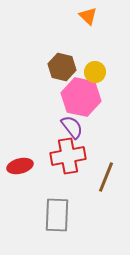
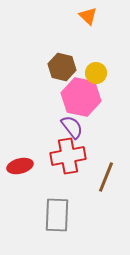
yellow circle: moved 1 px right, 1 px down
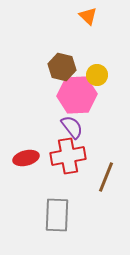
yellow circle: moved 1 px right, 2 px down
pink hexagon: moved 4 px left, 2 px up; rotated 15 degrees counterclockwise
red ellipse: moved 6 px right, 8 px up
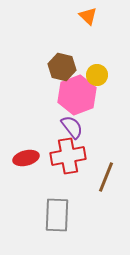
pink hexagon: rotated 18 degrees counterclockwise
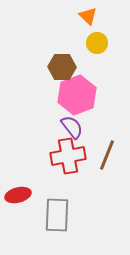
brown hexagon: rotated 12 degrees counterclockwise
yellow circle: moved 32 px up
red ellipse: moved 8 px left, 37 px down
brown line: moved 1 px right, 22 px up
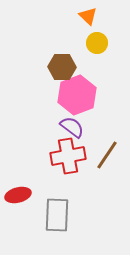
purple semicircle: rotated 15 degrees counterclockwise
brown line: rotated 12 degrees clockwise
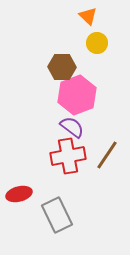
red ellipse: moved 1 px right, 1 px up
gray rectangle: rotated 28 degrees counterclockwise
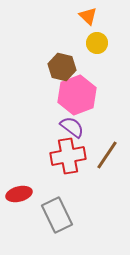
brown hexagon: rotated 12 degrees clockwise
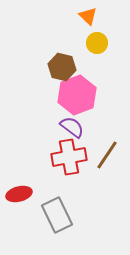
red cross: moved 1 px right, 1 px down
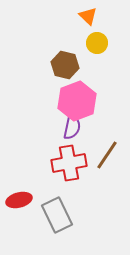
brown hexagon: moved 3 px right, 2 px up
pink hexagon: moved 6 px down
purple semicircle: rotated 65 degrees clockwise
red cross: moved 6 px down
red ellipse: moved 6 px down
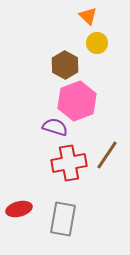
brown hexagon: rotated 16 degrees clockwise
purple semicircle: moved 17 px left; rotated 85 degrees counterclockwise
red ellipse: moved 9 px down
gray rectangle: moved 6 px right, 4 px down; rotated 36 degrees clockwise
